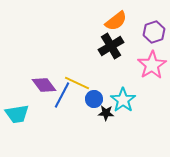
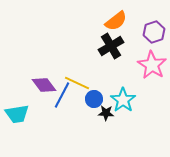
pink star: rotated 8 degrees counterclockwise
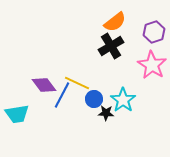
orange semicircle: moved 1 px left, 1 px down
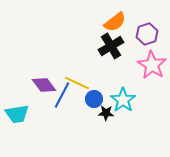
purple hexagon: moved 7 px left, 2 px down
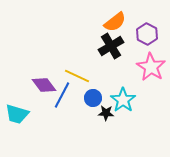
purple hexagon: rotated 15 degrees counterclockwise
pink star: moved 1 px left, 2 px down
yellow line: moved 7 px up
blue circle: moved 1 px left, 1 px up
cyan trapezoid: rotated 25 degrees clockwise
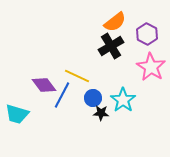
black star: moved 5 px left
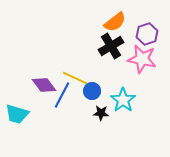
purple hexagon: rotated 15 degrees clockwise
pink star: moved 9 px left, 8 px up; rotated 20 degrees counterclockwise
yellow line: moved 2 px left, 2 px down
blue circle: moved 1 px left, 7 px up
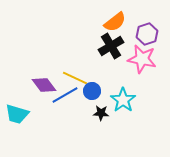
blue line: moved 3 px right; rotated 32 degrees clockwise
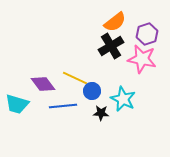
purple diamond: moved 1 px left, 1 px up
blue line: moved 2 px left, 11 px down; rotated 24 degrees clockwise
cyan star: moved 1 px up; rotated 10 degrees counterclockwise
cyan trapezoid: moved 10 px up
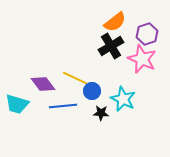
pink star: rotated 12 degrees clockwise
